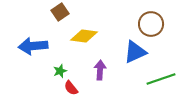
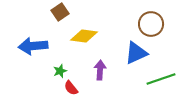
blue triangle: moved 1 px right, 1 px down
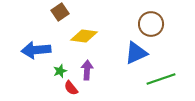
blue arrow: moved 3 px right, 4 px down
purple arrow: moved 13 px left
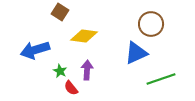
brown square: rotated 24 degrees counterclockwise
blue arrow: moved 1 px left; rotated 12 degrees counterclockwise
green star: rotated 24 degrees counterclockwise
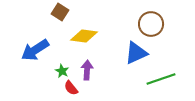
blue arrow: rotated 16 degrees counterclockwise
green star: moved 2 px right
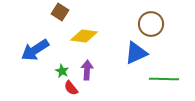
green line: moved 3 px right; rotated 20 degrees clockwise
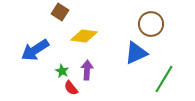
green line: rotated 60 degrees counterclockwise
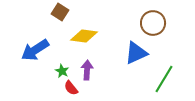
brown circle: moved 2 px right, 1 px up
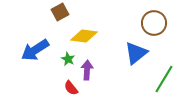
brown square: rotated 30 degrees clockwise
brown circle: moved 1 px right
blue triangle: rotated 15 degrees counterclockwise
green star: moved 6 px right, 12 px up
